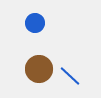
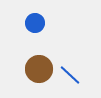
blue line: moved 1 px up
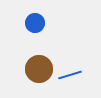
blue line: rotated 60 degrees counterclockwise
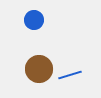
blue circle: moved 1 px left, 3 px up
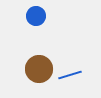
blue circle: moved 2 px right, 4 px up
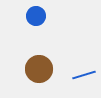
blue line: moved 14 px right
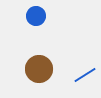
blue line: moved 1 px right; rotated 15 degrees counterclockwise
